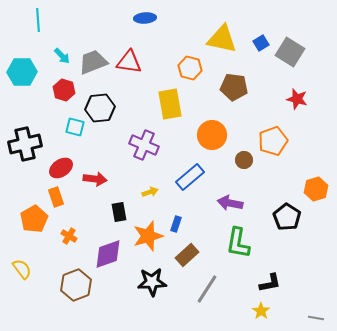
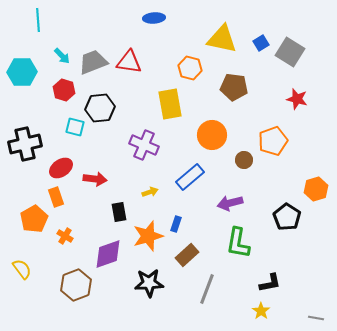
blue ellipse at (145, 18): moved 9 px right
purple arrow at (230, 203): rotated 25 degrees counterclockwise
orange cross at (69, 236): moved 4 px left
black star at (152, 282): moved 3 px left, 1 px down
gray line at (207, 289): rotated 12 degrees counterclockwise
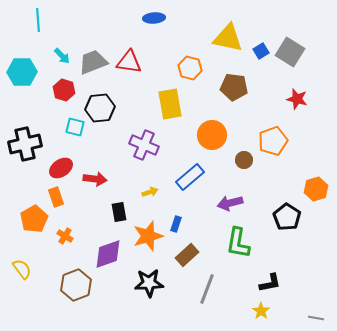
yellow triangle at (222, 39): moved 6 px right, 1 px up
blue square at (261, 43): moved 8 px down
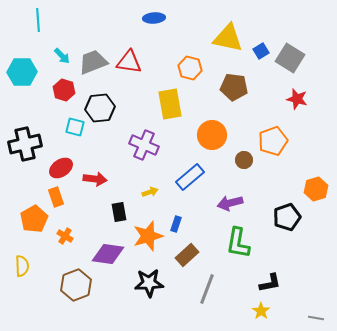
gray square at (290, 52): moved 6 px down
black pentagon at (287, 217): rotated 20 degrees clockwise
purple diamond at (108, 254): rotated 28 degrees clockwise
yellow semicircle at (22, 269): moved 3 px up; rotated 35 degrees clockwise
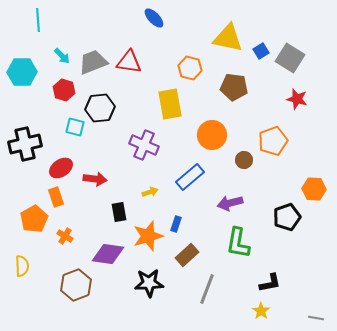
blue ellipse at (154, 18): rotated 50 degrees clockwise
orange hexagon at (316, 189): moved 2 px left; rotated 20 degrees clockwise
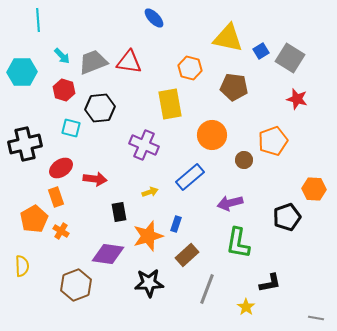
cyan square at (75, 127): moved 4 px left, 1 px down
orange cross at (65, 236): moved 4 px left, 5 px up
yellow star at (261, 311): moved 15 px left, 4 px up
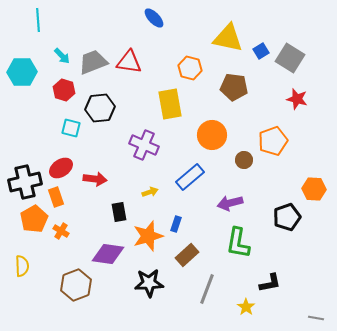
black cross at (25, 144): moved 38 px down
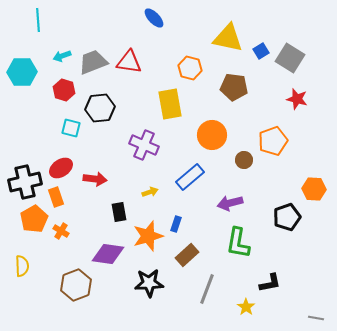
cyan arrow at (62, 56): rotated 114 degrees clockwise
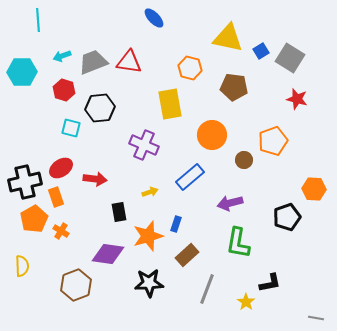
yellow star at (246, 307): moved 5 px up
